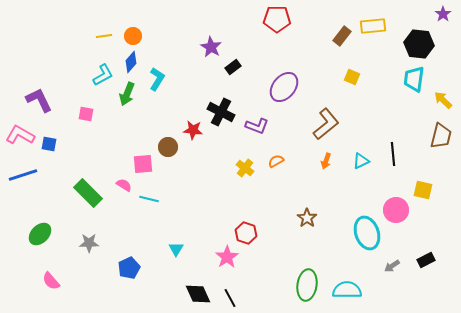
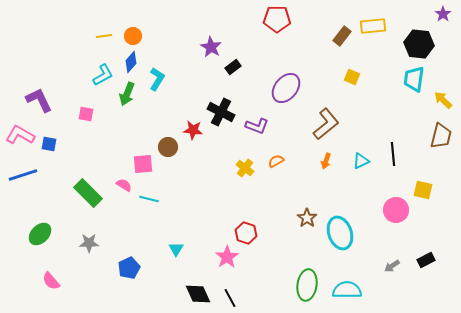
purple ellipse at (284, 87): moved 2 px right, 1 px down
cyan ellipse at (367, 233): moved 27 px left
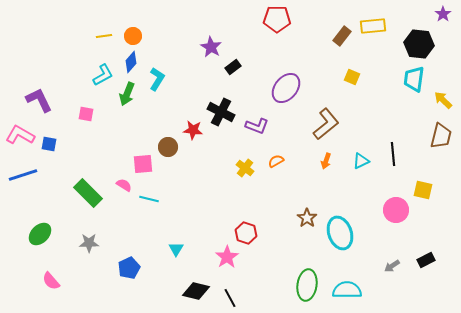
black diamond at (198, 294): moved 2 px left, 3 px up; rotated 52 degrees counterclockwise
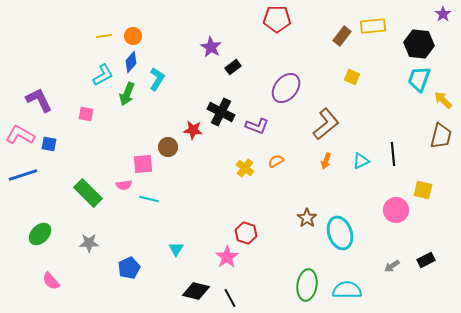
cyan trapezoid at (414, 79): moved 5 px right; rotated 12 degrees clockwise
pink semicircle at (124, 185): rotated 140 degrees clockwise
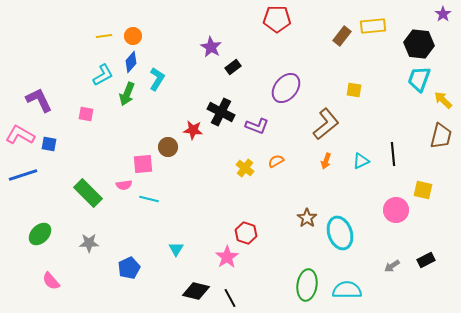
yellow square at (352, 77): moved 2 px right, 13 px down; rotated 14 degrees counterclockwise
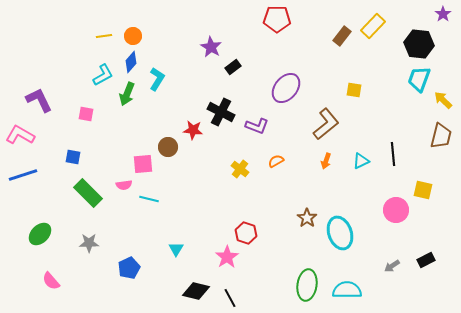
yellow rectangle at (373, 26): rotated 40 degrees counterclockwise
blue square at (49, 144): moved 24 px right, 13 px down
yellow cross at (245, 168): moved 5 px left, 1 px down
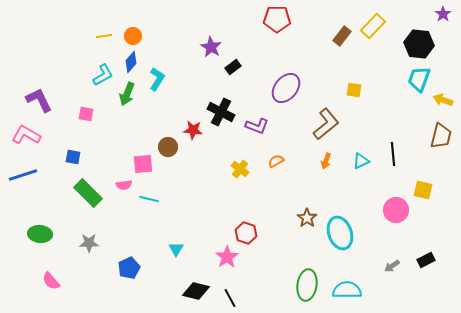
yellow arrow at (443, 100): rotated 24 degrees counterclockwise
pink L-shape at (20, 135): moved 6 px right
green ellipse at (40, 234): rotated 50 degrees clockwise
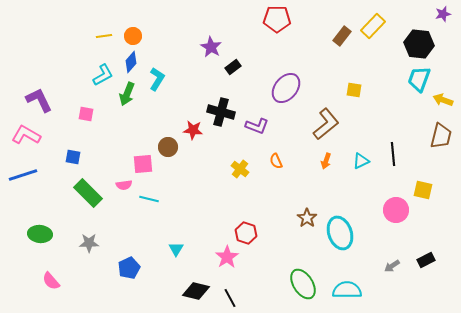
purple star at (443, 14): rotated 21 degrees clockwise
black cross at (221, 112): rotated 12 degrees counterclockwise
orange semicircle at (276, 161): rotated 84 degrees counterclockwise
green ellipse at (307, 285): moved 4 px left, 1 px up; rotated 40 degrees counterclockwise
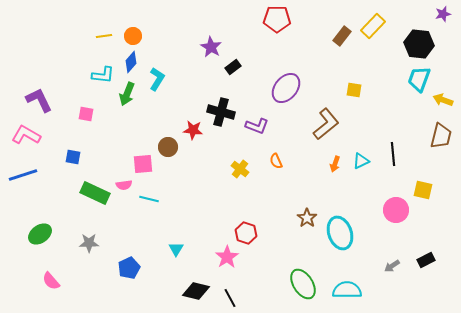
cyan L-shape at (103, 75): rotated 35 degrees clockwise
orange arrow at (326, 161): moved 9 px right, 3 px down
green rectangle at (88, 193): moved 7 px right; rotated 20 degrees counterclockwise
green ellipse at (40, 234): rotated 40 degrees counterclockwise
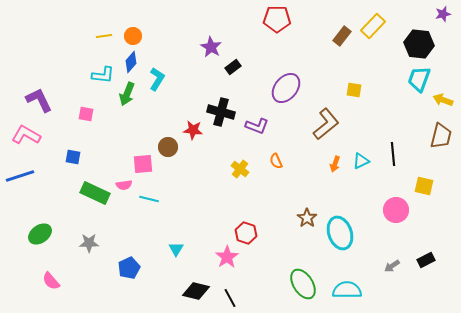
blue line at (23, 175): moved 3 px left, 1 px down
yellow square at (423, 190): moved 1 px right, 4 px up
